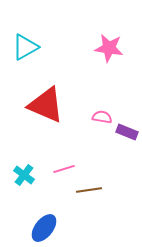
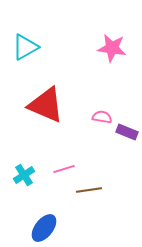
pink star: moved 3 px right
cyan cross: rotated 20 degrees clockwise
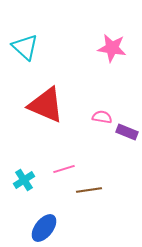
cyan triangle: rotated 48 degrees counterclockwise
cyan cross: moved 5 px down
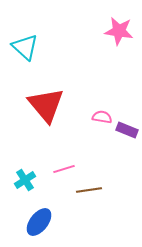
pink star: moved 7 px right, 17 px up
red triangle: rotated 27 degrees clockwise
purple rectangle: moved 2 px up
cyan cross: moved 1 px right
blue ellipse: moved 5 px left, 6 px up
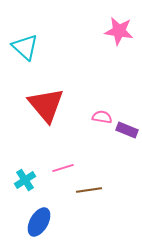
pink line: moved 1 px left, 1 px up
blue ellipse: rotated 8 degrees counterclockwise
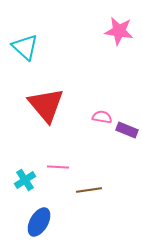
pink line: moved 5 px left, 1 px up; rotated 20 degrees clockwise
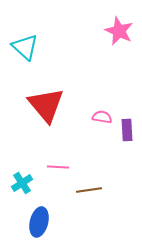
pink star: rotated 16 degrees clockwise
purple rectangle: rotated 65 degrees clockwise
cyan cross: moved 3 px left, 3 px down
blue ellipse: rotated 16 degrees counterclockwise
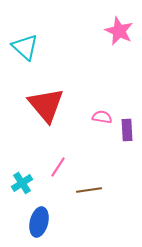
pink line: rotated 60 degrees counterclockwise
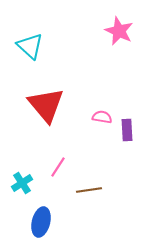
cyan triangle: moved 5 px right, 1 px up
blue ellipse: moved 2 px right
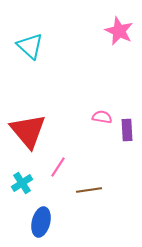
red triangle: moved 18 px left, 26 px down
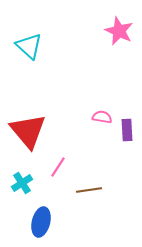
cyan triangle: moved 1 px left
